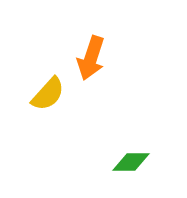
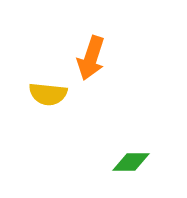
yellow semicircle: rotated 54 degrees clockwise
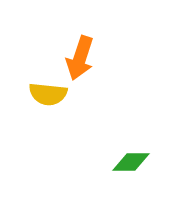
orange arrow: moved 11 px left
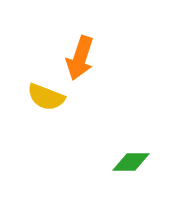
yellow semicircle: moved 2 px left, 3 px down; rotated 15 degrees clockwise
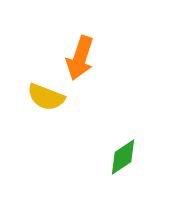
green diamond: moved 8 px left, 5 px up; rotated 33 degrees counterclockwise
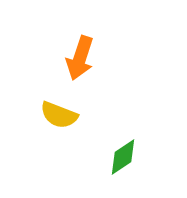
yellow semicircle: moved 13 px right, 18 px down
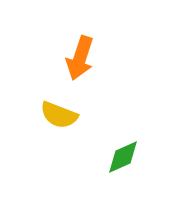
green diamond: rotated 9 degrees clockwise
